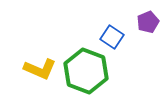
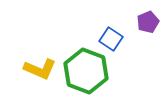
blue square: moved 1 px left, 2 px down
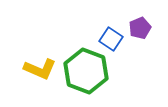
purple pentagon: moved 8 px left, 6 px down
